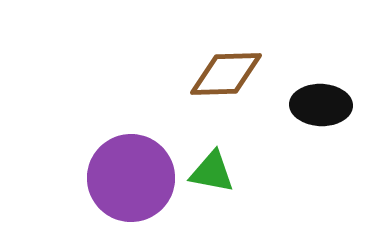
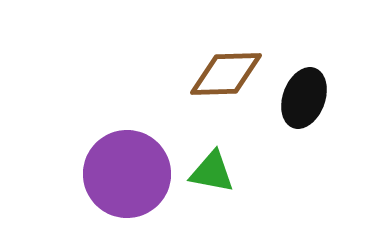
black ellipse: moved 17 px left, 7 px up; rotated 72 degrees counterclockwise
purple circle: moved 4 px left, 4 px up
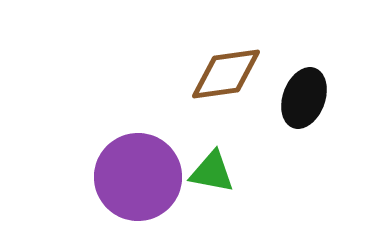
brown diamond: rotated 6 degrees counterclockwise
purple circle: moved 11 px right, 3 px down
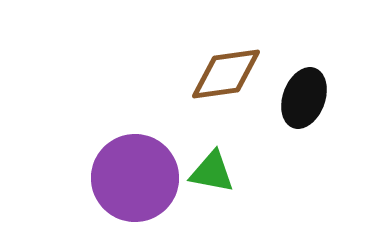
purple circle: moved 3 px left, 1 px down
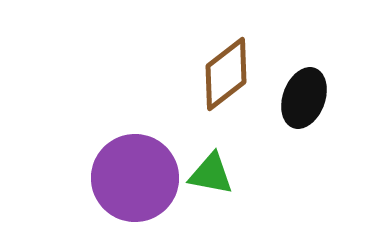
brown diamond: rotated 30 degrees counterclockwise
green triangle: moved 1 px left, 2 px down
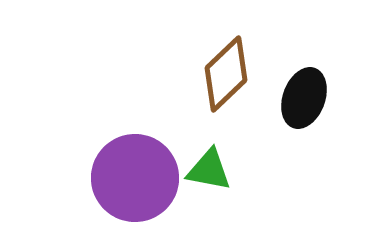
brown diamond: rotated 6 degrees counterclockwise
green triangle: moved 2 px left, 4 px up
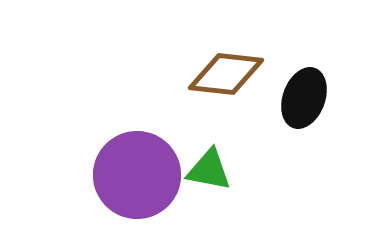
brown diamond: rotated 50 degrees clockwise
purple circle: moved 2 px right, 3 px up
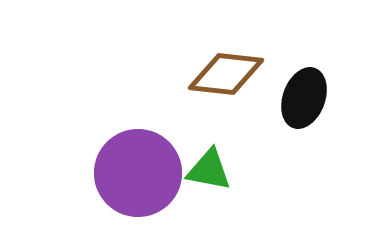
purple circle: moved 1 px right, 2 px up
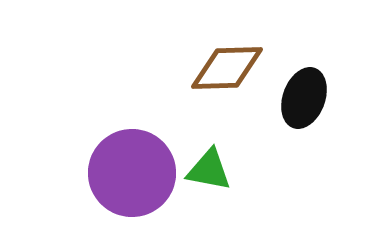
brown diamond: moved 1 px right, 6 px up; rotated 8 degrees counterclockwise
purple circle: moved 6 px left
